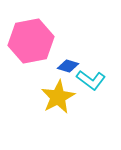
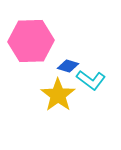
pink hexagon: rotated 9 degrees clockwise
yellow star: moved 2 px up; rotated 8 degrees counterclockwise
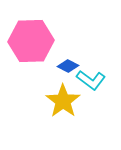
blue diamond: rotated 10 degrees clockwise
yellow star: moved 5 px right, 6 px down
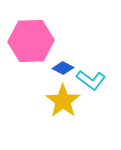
blue diamond: moved 5 px left, 2 px down
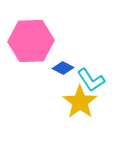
cyan L-shape: rotated 20 degrees clockwise
yellow star: moved 17 px right, 1 px down
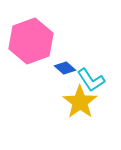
pink hexagon: rotated 18 degrees counterclockwise
blue diamond: moved 2 px right; rotated 15 degrees clockwise
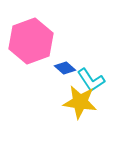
yellow star: rotated 28 degrees counterclockwise
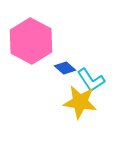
pink hexagon: rotated 12 degrees counterclockwise
